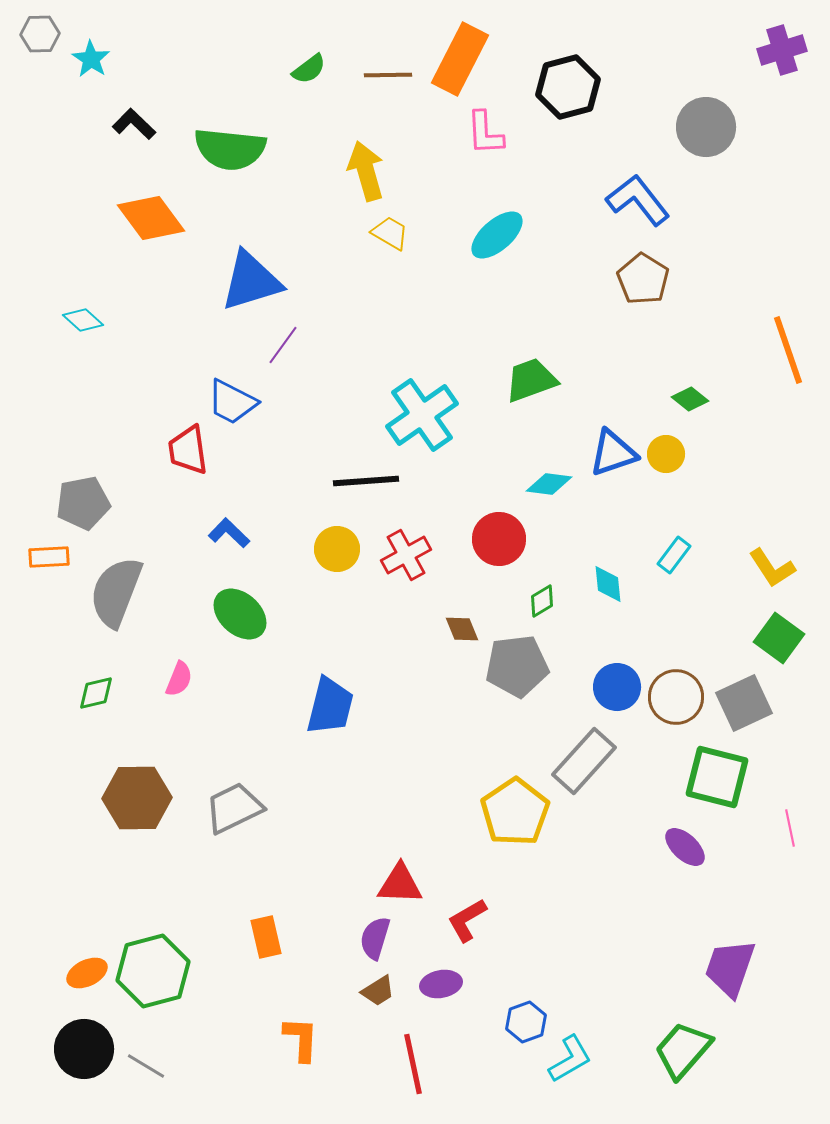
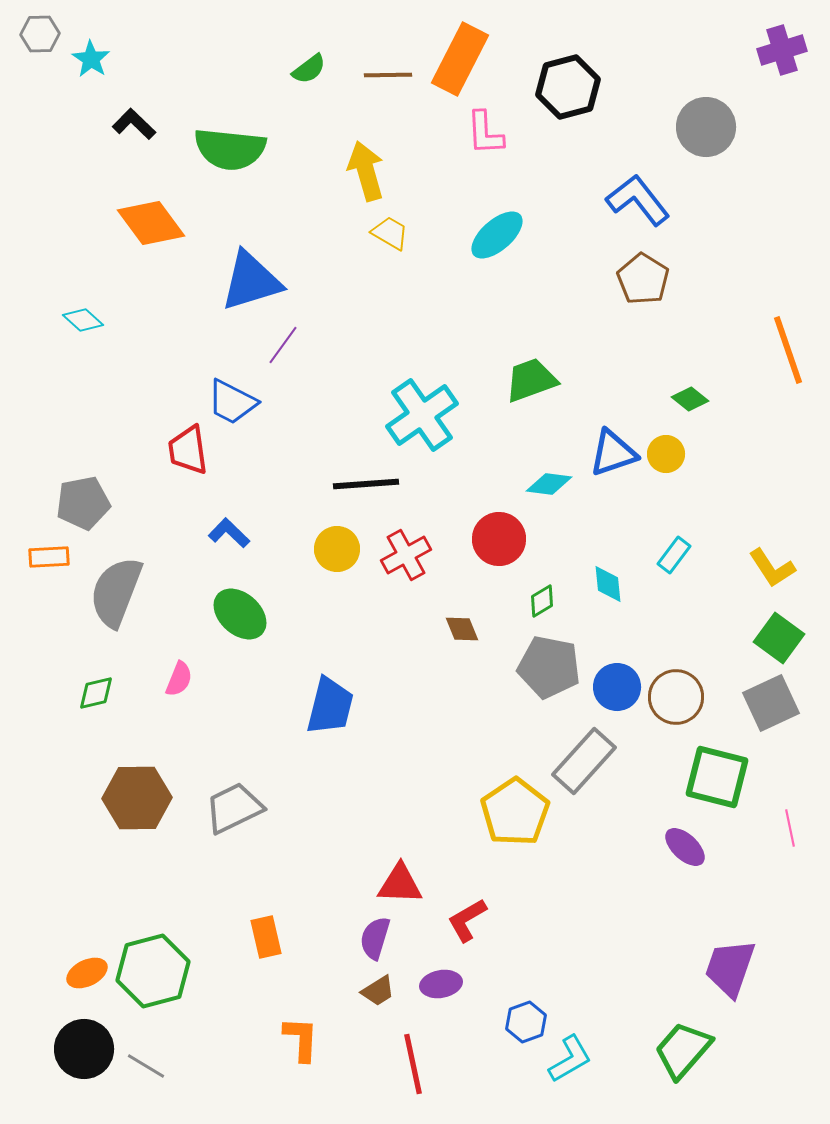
orange diamond at (151, 218): moved 5 px down
black line at (366, 481): moved 3 px down
gray pentagon at (517, 666): moved 32 px right, 1 px down; rotated 18 degrees clockwise
gray square at (744, 703): moved 27 px right
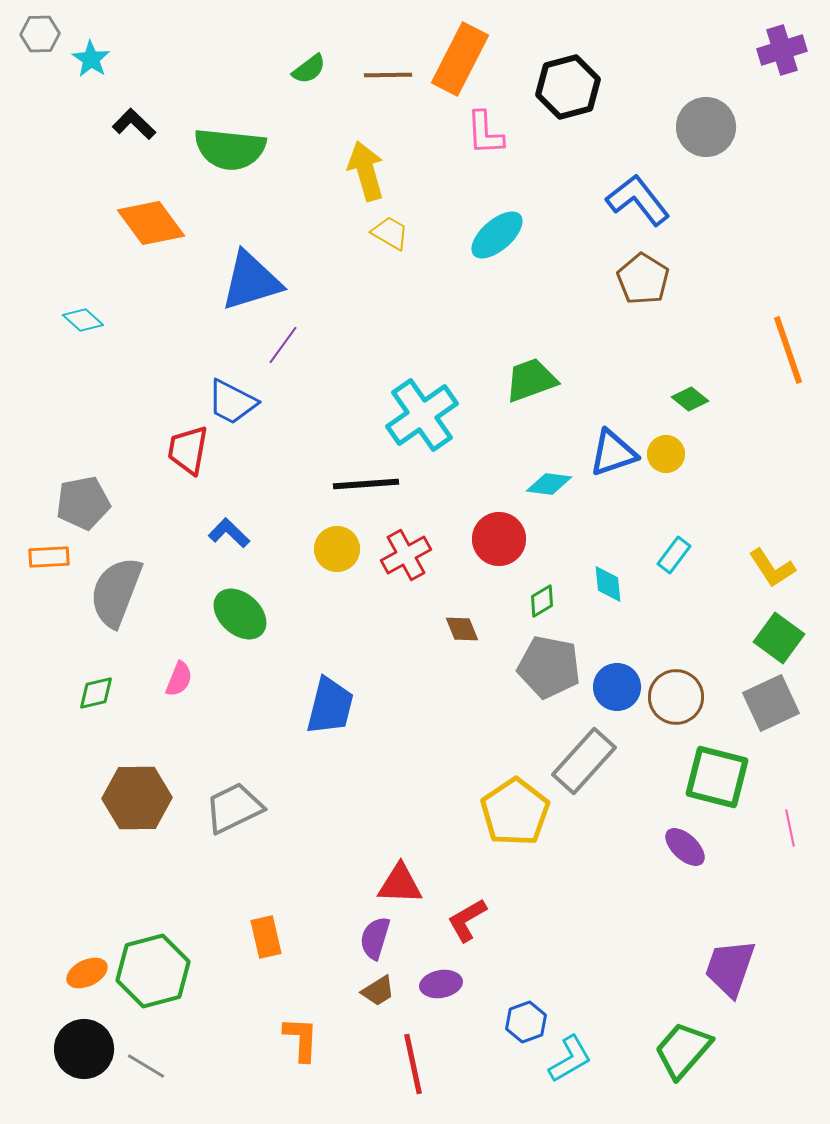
red trapezoid at (188, 450): rotated 18 degrees clockwise
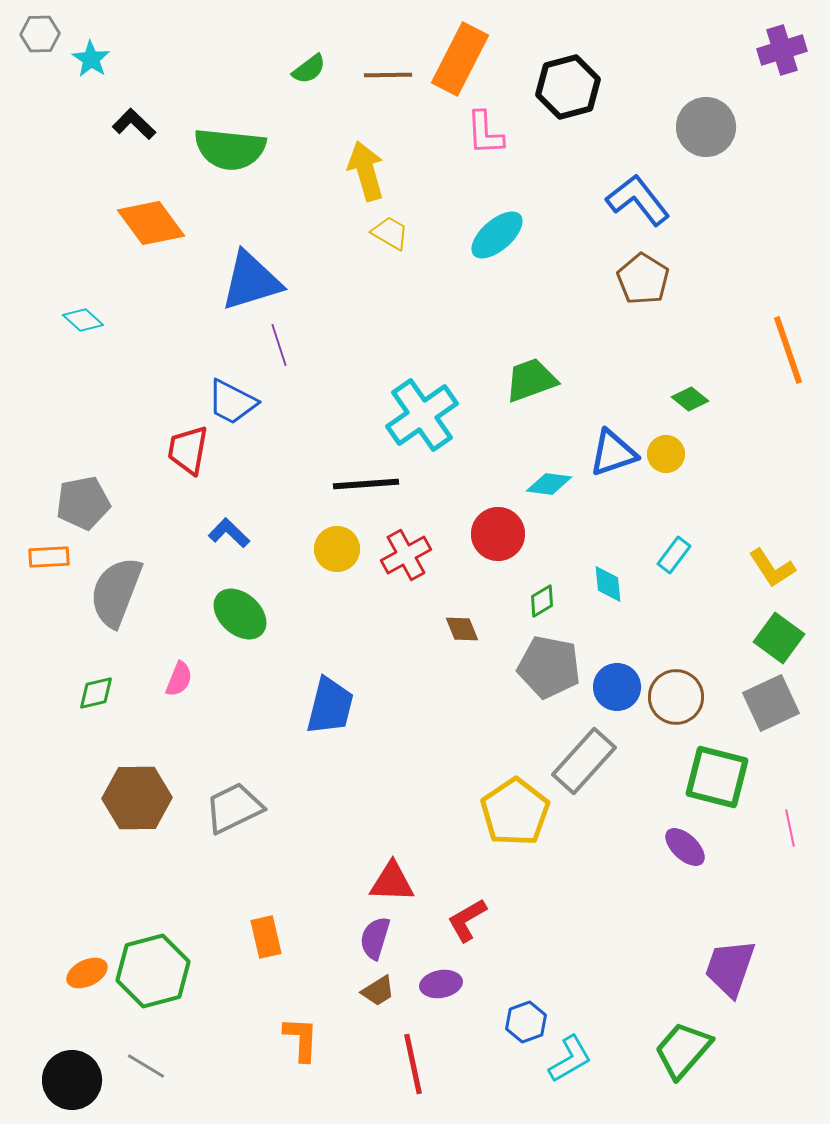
purple line at (283, 345): moved 4 px left; rotated 54 degrees counterclockwise
red circle at (499, 539): moved 1 px left, 5 px up
red triangle at (400, 884): moved 8 px left, 2 px up
black circle at (84, 1049): moved 12 px left, 31 px down
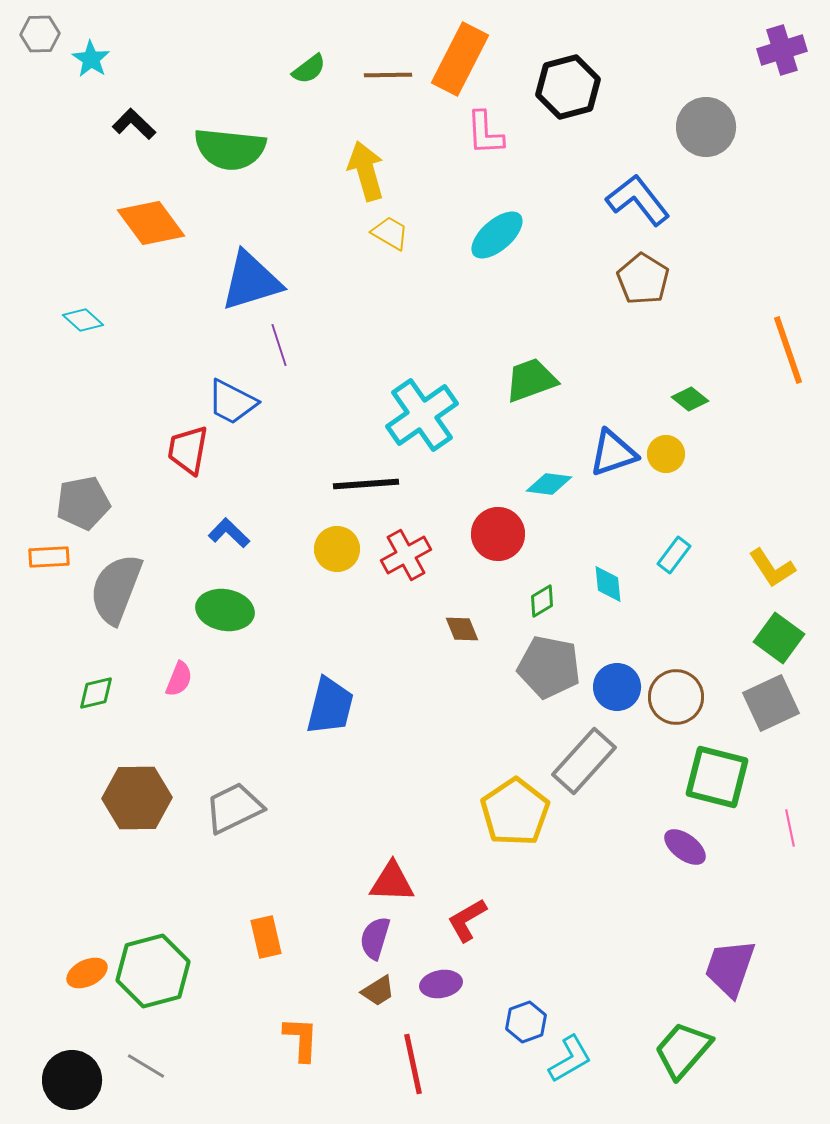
gray semicircle at (116, 592): moved 3 px up
green ellipse at (240, 614): moved 15 px left, 4 px up; rotated 32 degrees counterclockwise
purple ellipse at (685, 847): rotated 6 degrees counterclockwise
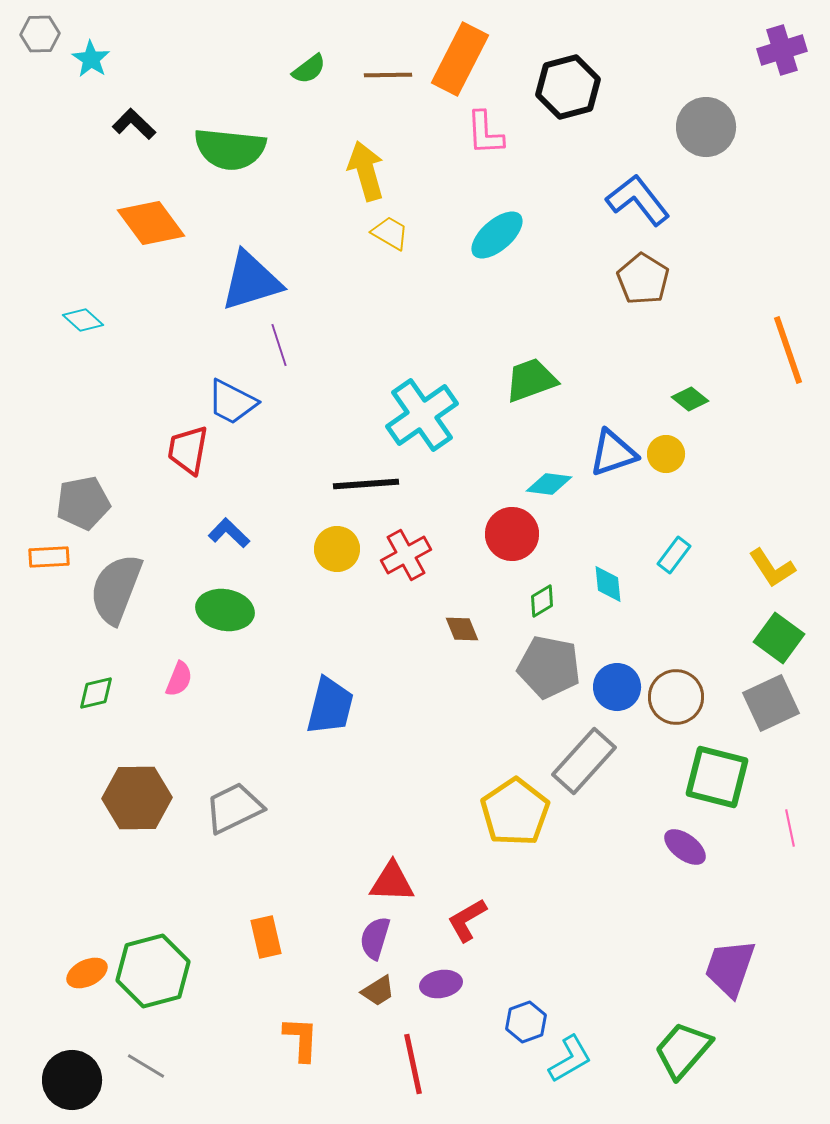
red circle at (498, 534): moved 14 px right
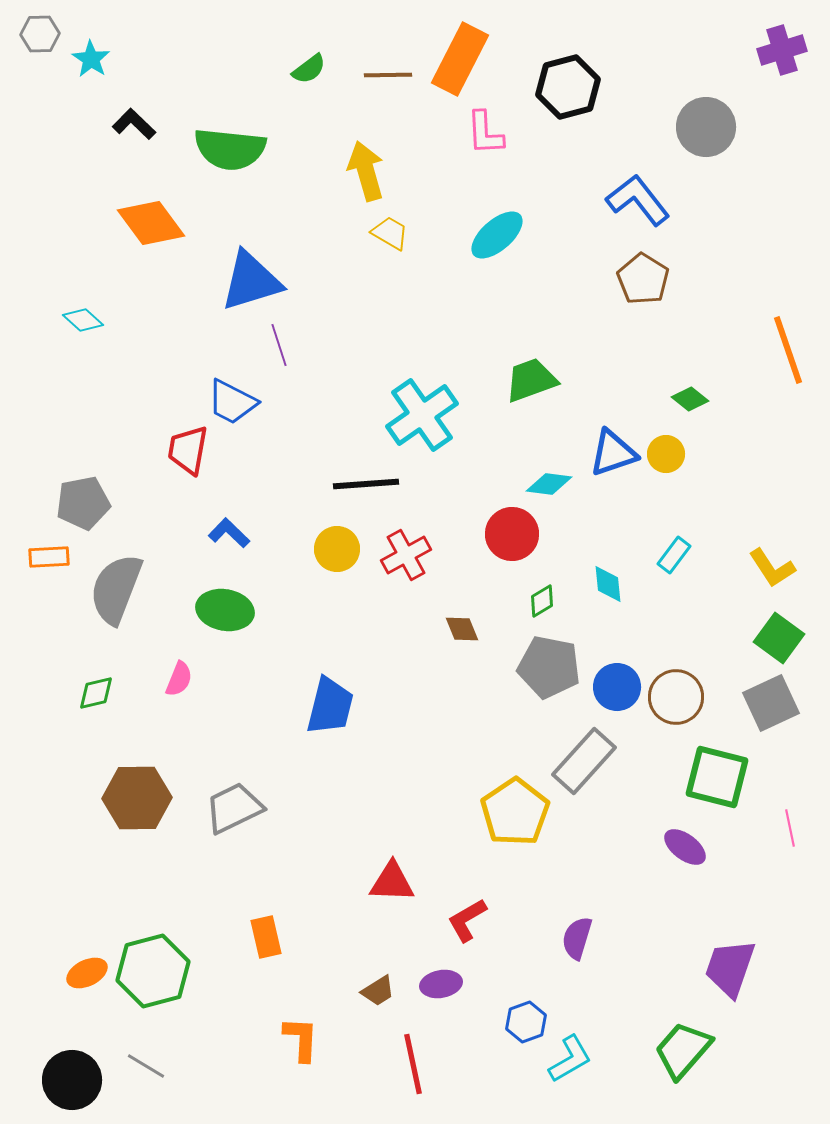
purple semicircle at (375, 938): moved 202 px right
